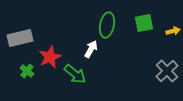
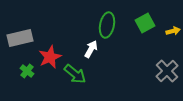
green square: moved 1 px right; rotated 18 degrees counterclockwise
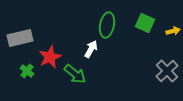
green square: rotated 36 degrees counterclockwise
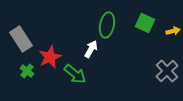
gray rectangle: moved 1 px right, 1 px down; rotated 70 degrees clockwise
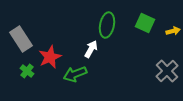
green arrow: rotated 120 degrees clockwise
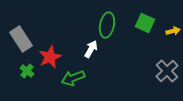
green arrow: moved 2 px left, 4 px down
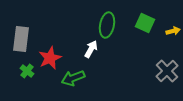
gray rectangle: rotated 40 degrees clockwise
red star: moved 1 px down
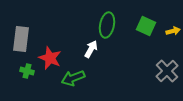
green square: moved 1 px right, 3 px down
red star: rotated 25 degrees counterclockwise
green cross: rotated 24 degrees counterclockwise
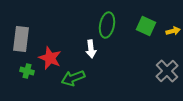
white arrow: rotated 144 degrees clockwise
